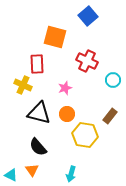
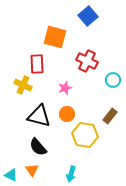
black triangle: moved 3 px down
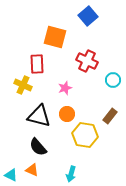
orange triangle: rotated 32 degrees counterclockwise
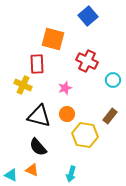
orange square: moved 2 px left, 2 px down
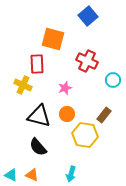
brown rectangle: moved 6 px left, 1 px up
orange triangle: moved 5 px down
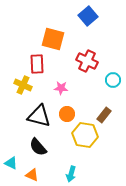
pink star: moved 4 px left; rotated 24 degrees clockwise
cyan triangle: moved 12 px up
